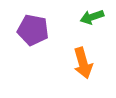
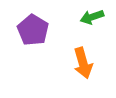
purple pentagon: rotated 20 degrees clockwise
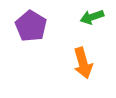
purple pentagon: moved 2 px left, 4 px up
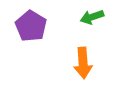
orange arrow: rotated 12 degrees clockwise
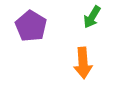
green arrow: rotated 40 degrees counterclockwise
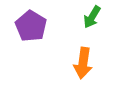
orange arrow: rotated 12 degrees clockwise
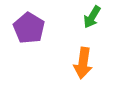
purple pentagon: moved 2 px left, 2 px down
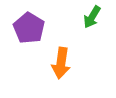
orange arrow: moved 22 px left
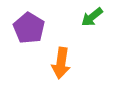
green arrow: rotated 20 degrees clockwise
